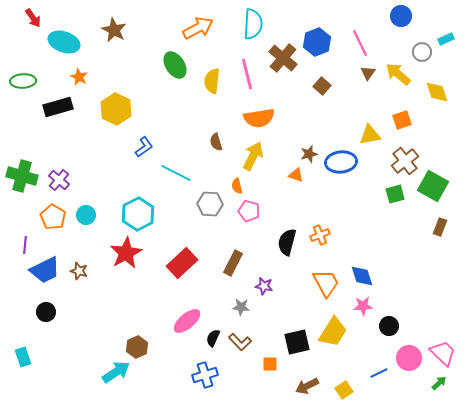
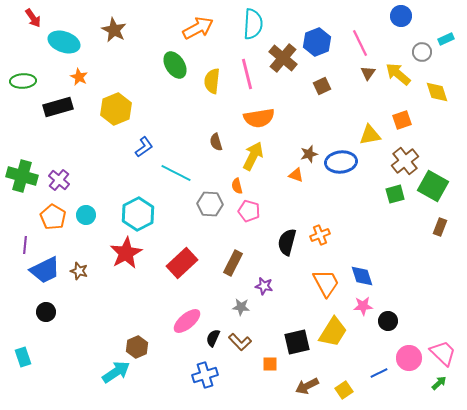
brown square at (322, 86): rotated 24 degrees clockwise
yellow hexagon at (116, 109): rotated 12 degrees clockwise
black circle at (389, 326): moved 1 px left, 5 px up
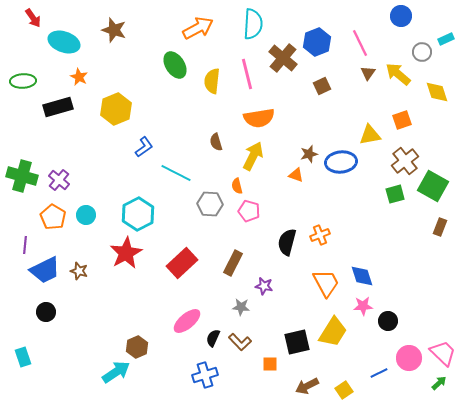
brown star at (114, 30): rotated 10 degrees counterclockwise
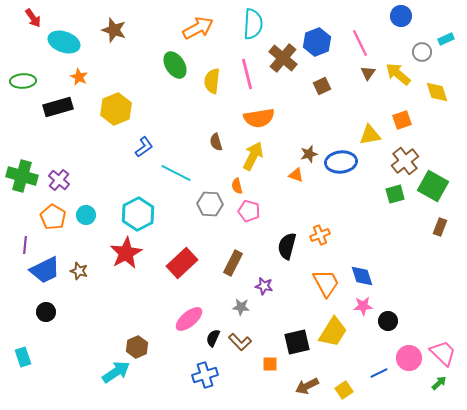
black semicircle at (287, 242): moved 4 px down
pink ellipse at (187, 321): moved 2 px right, 2 px up
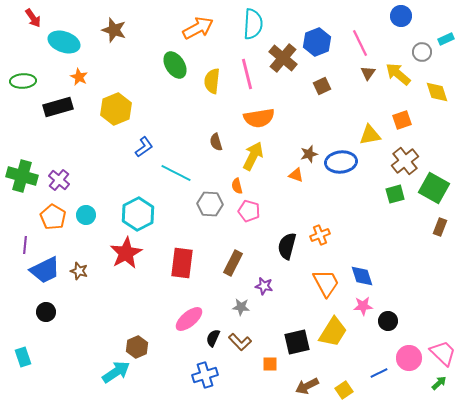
green square at (433, 186): moved 1 px right, 2 px down
red rectangle at (182, 263): rotated 40 degrees counterclockwise
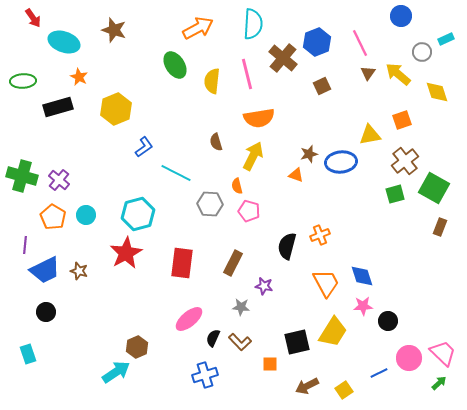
cyan hexagon at (138, 214): rotated 12 degrees clockwise
cyan rectangle at (23, 357): moved 5 px right, 3 px up
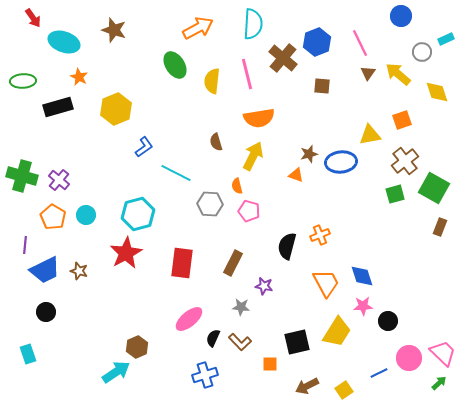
brown square at (322, 86): rotated 30 degrees clockwise
yellow trapezoid at (333, 332): moved 4 px right
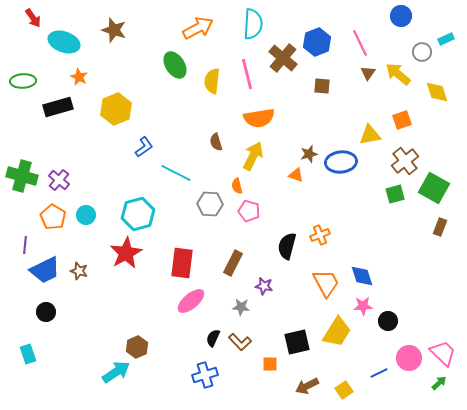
pink ellipse at (189, 319): moved 2 px right, 18 px up
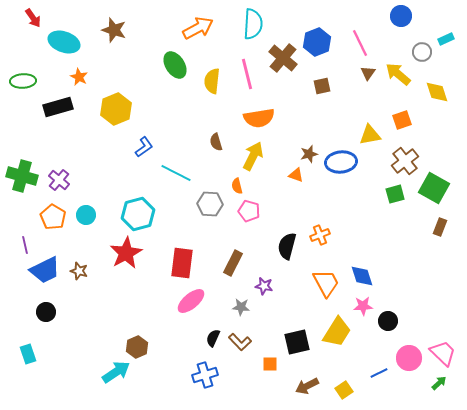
brown square at (322, 86): rotated 18 degrees counterclockwise
purple line at (25, 245): rotated 18 degrees counterclockwise
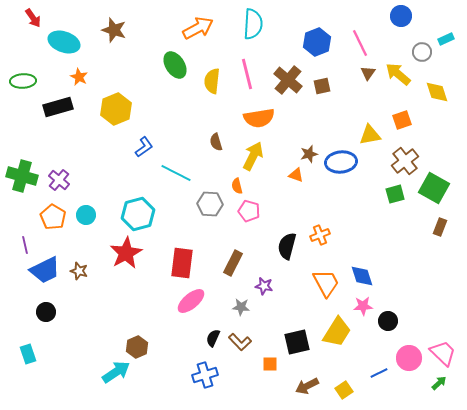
brown cross at (283, 58): moved 5 px right, 22 px down
